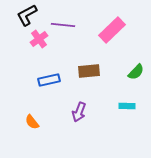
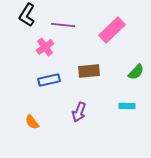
black L-shape: rotated 30 degrees counterclockwise
pink cross: moved 6 px right, 8 px down
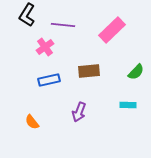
cyan rectangle: moved 1 px right, 1 px up
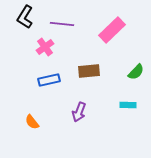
black L-shape: moved 2 px left, 2 px down
purple line: moved 1 px left, 1 px up
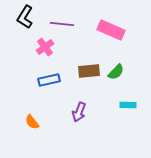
pink rectangle: moved 1 px left; rotated 68 degrees clockwise
green semicircle: moved 20 px left
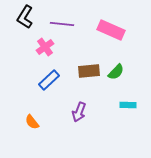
blue rectangle: rotated 30 degrees counterclockwise
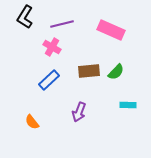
purple line: rotated 20 degrees counterclockwise
pink cross: moved 7 px right; rotated 24 degrees counterclockwise
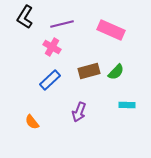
brown rectangle: rotated 10 degrees counterclockwise
blue rectangle: moved 1 px right
cyan rectangle: moved 1 px left
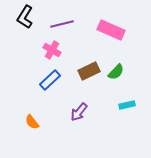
pink cross: moved 3 px down
brown rectangle: rotated 10 degrees counterclockwise
cyan rectangle: rotated 14 degrees counterclockwise
purple arrow: rotated 18 degrees clockwise
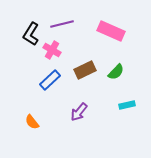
black L-shape: moved 6 px right, 17 px down
pink rectangle: moved 1 px down
brown rectangle: moved 4 px left, 1 px up
